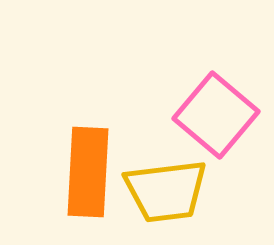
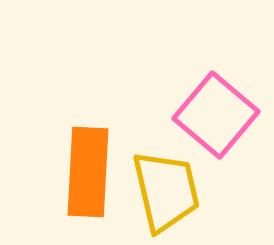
yellow trapezoid: rotated 96 degrees counterclockwise
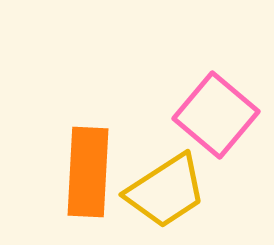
yellow trapezoid: rotated 70 degrees clockwise
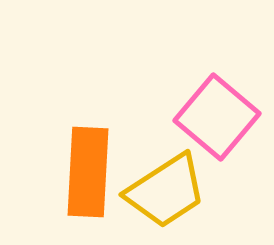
pink square: moved 1 px right, 2 px down
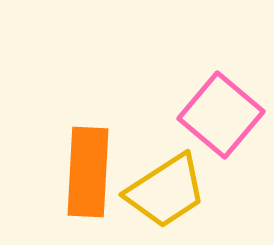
pink square: moved 4 px right, 2 px up
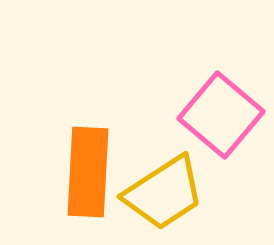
yellow trapezoid: moved 2 px left, 2 px down
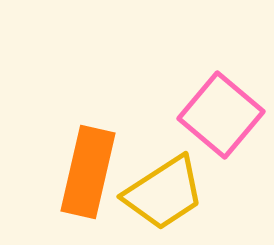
orange rectangle: rotated 10 degrees clockwise
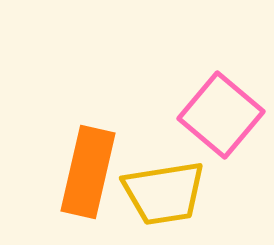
yellow trapezoid: rotated 24 degrees clockwise
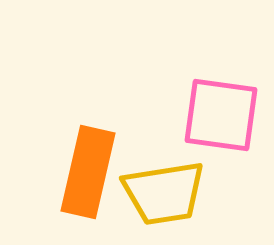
pink square: rotated 32 degrees counterclockwise
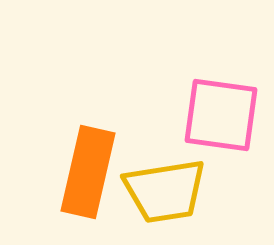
yellow trapezoid: moved 1 px right, 2 px up
